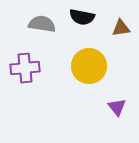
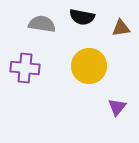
purple cross: rotated 12 degrees clockwise
purple triangle: rotated 18 degrees clockwise
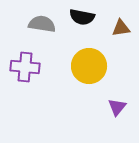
purple cross: moved 1 px up
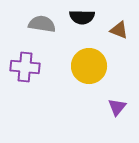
black semicircle: rotated 10 degrees counterclockwise
brown triangle: moved 2 px left, 2 px down; rotated 30 degrees clockwise
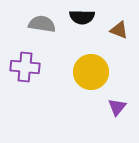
yellow circle: moved 2 px right, 6 px down
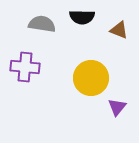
yellow circle: moved 6 px down
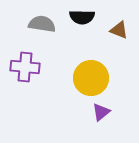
purple triangle: moved 16 px left, 5 px down; rotated 12 degrees clockwise
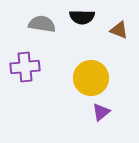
purple cross: rotated 12 degrees counterclockwise
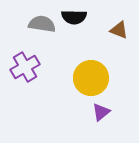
black semicircle: moved 8 px left
purple cross: rotated 24 degrees counterclockwise
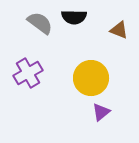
gray semicircle: moved 2 px left, 1 px up; rotated 28 degrees clockwise
purple cross: moved 3 px right, 6 px down
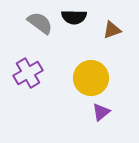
brown triangle: moved 7 px left; rotated 42 degrees counterclockwise
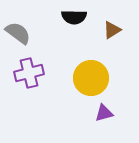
gray semicircle: moved 22 px left, 10 px down
brown triangle: rotated 12 degrees counterclockwise
purple cross: moved 1 px right; rotated 16 degrees clockwise
purple triangle: moved 3 px right, 1 px down; rotated 24 degrees clockwise
